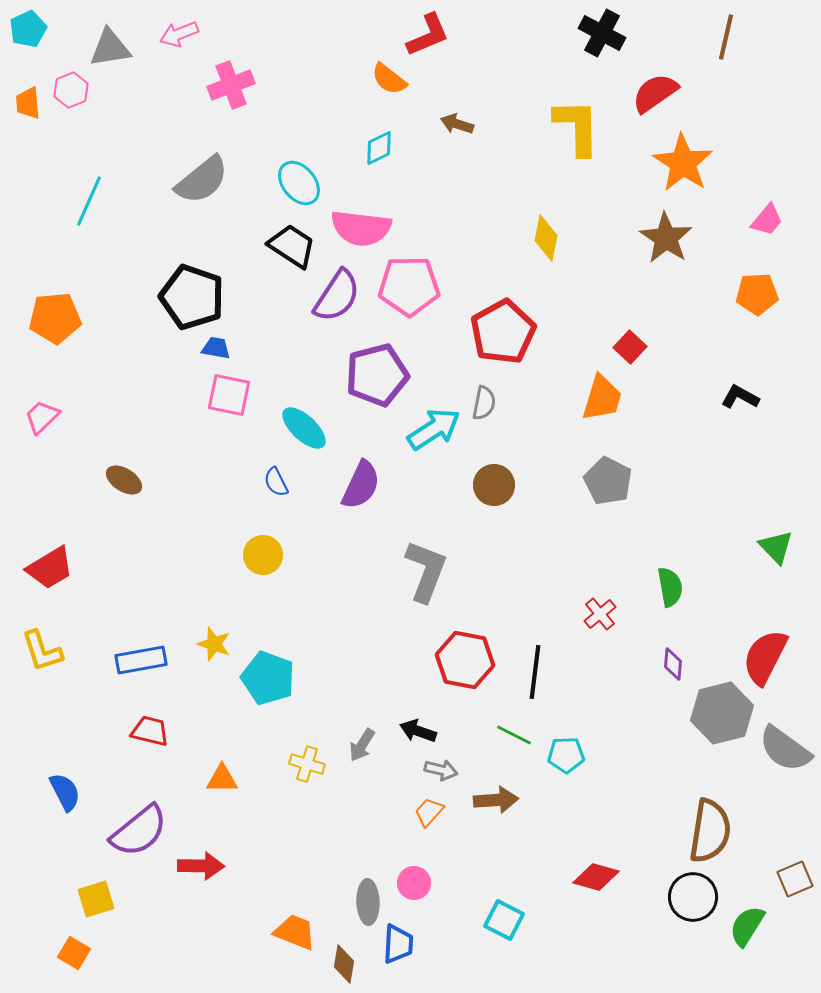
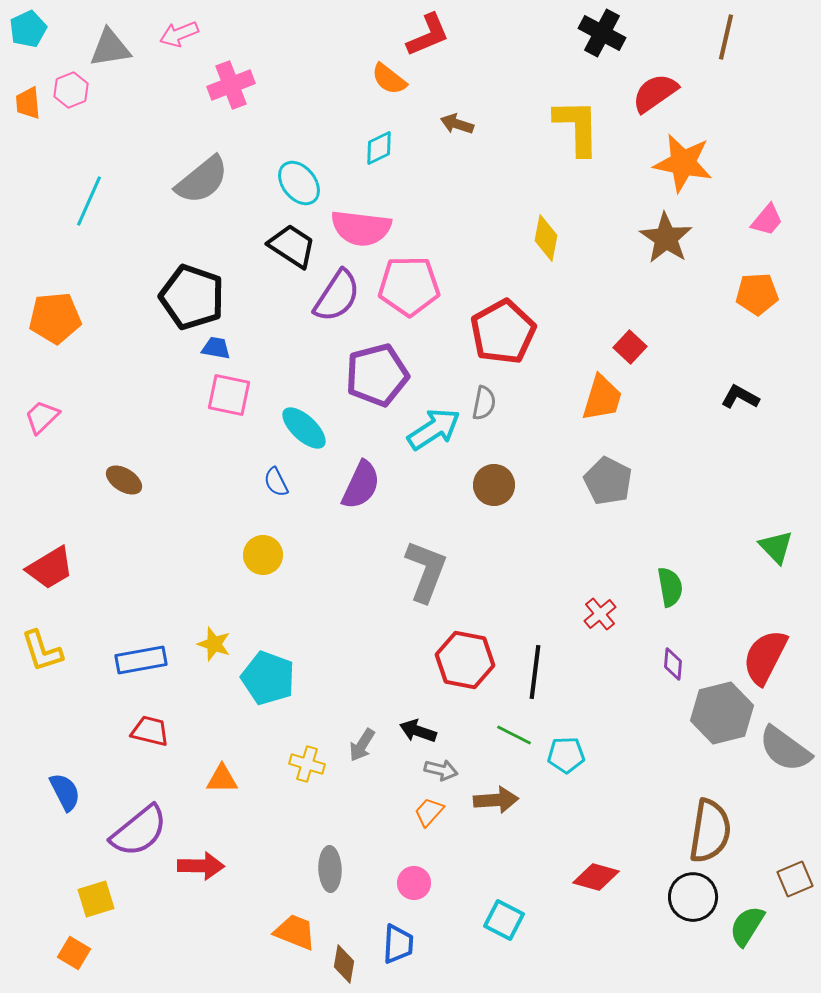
orange star at (683, 163): rotated 22 degrees counterclockwise
gray ellipse at (368, 902): moved 38 px left, 33 px up
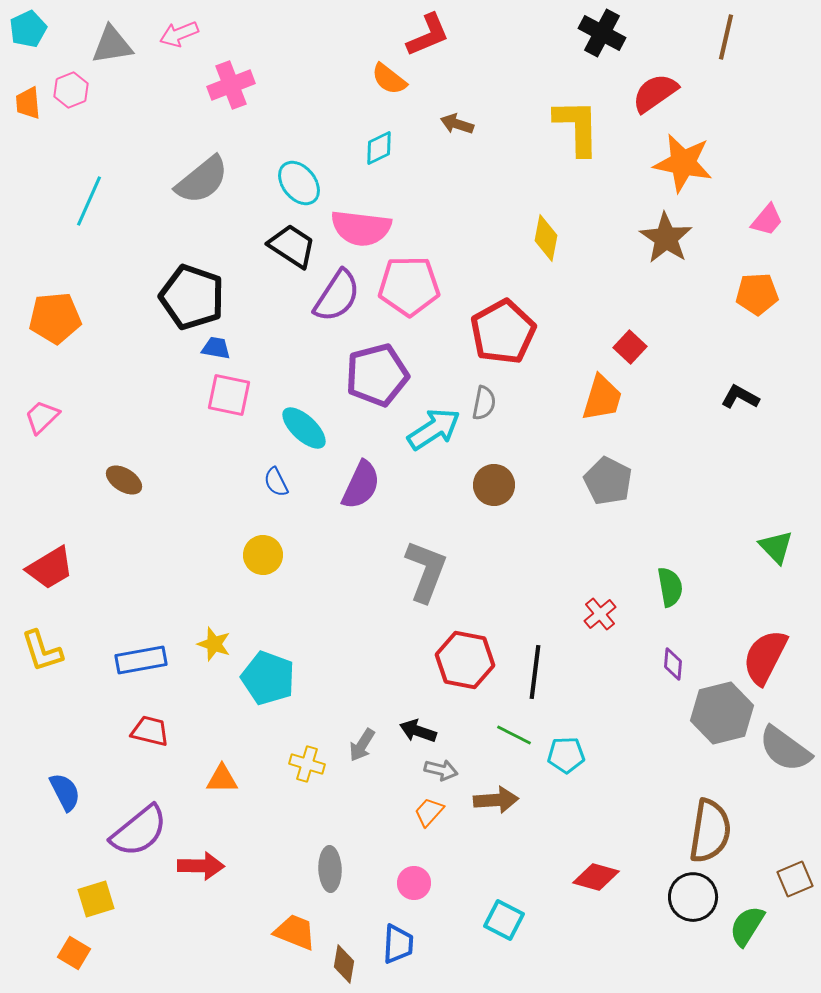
gray triangle at (110, 48): moved 2 px right, 3 px up
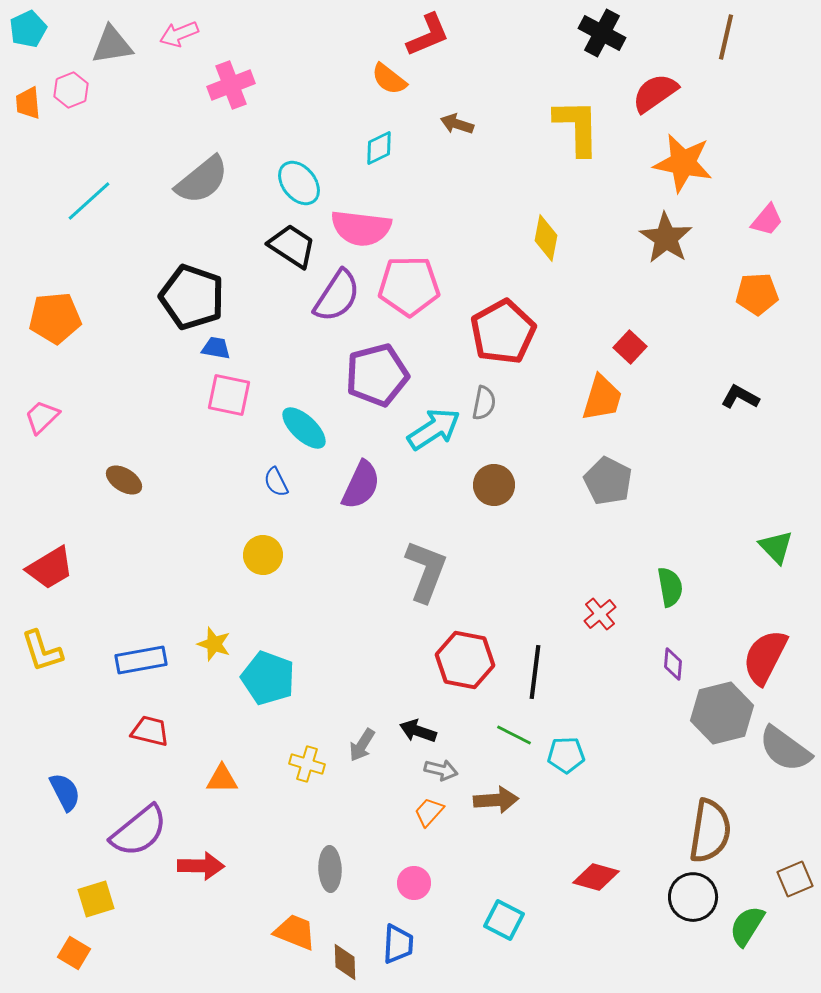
cyan line at (89, 201): rotated 24 degrees clockwise
brown diamond at (344, 964): moved 1 px right, 2 px up; rotated 12 degrees counterclockwise
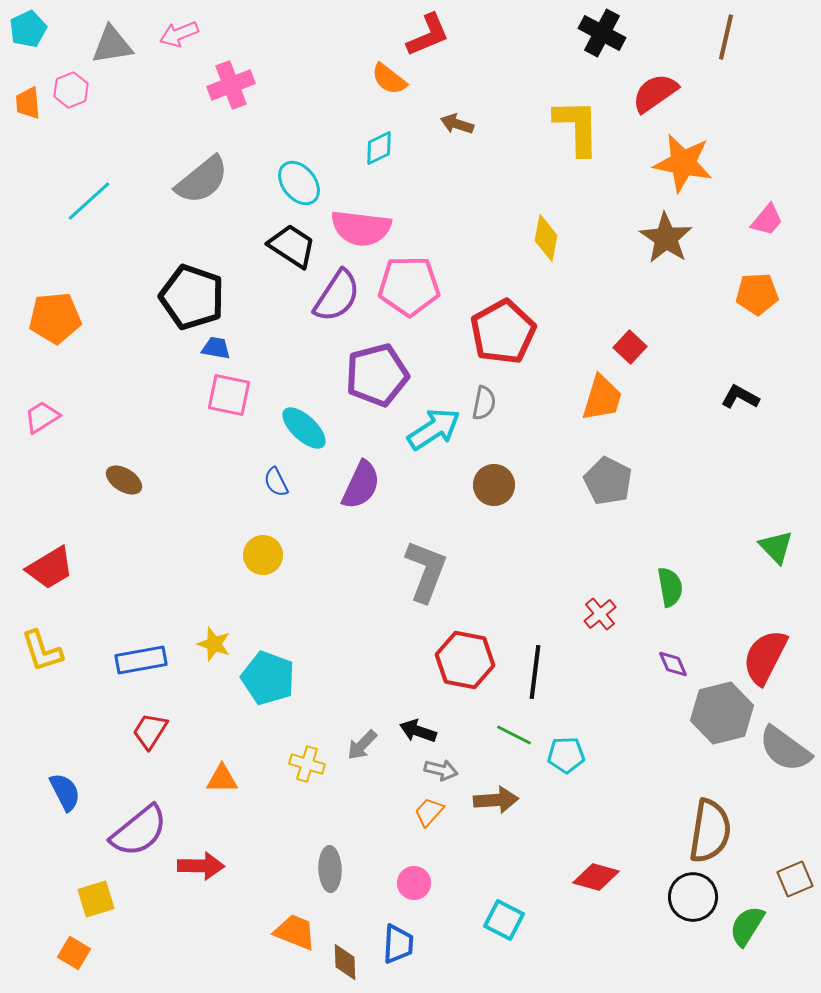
pink trapezoid at (42, 417): rotated 12 degrees clockwise
purple diamond at (673, 664): rotated 28 degrees counterclockwise
red trapezoid at (150, 731): rotated 72 degrees counterclockwise
gray arrow at (362, 745): rotated 12 degrees clockwise
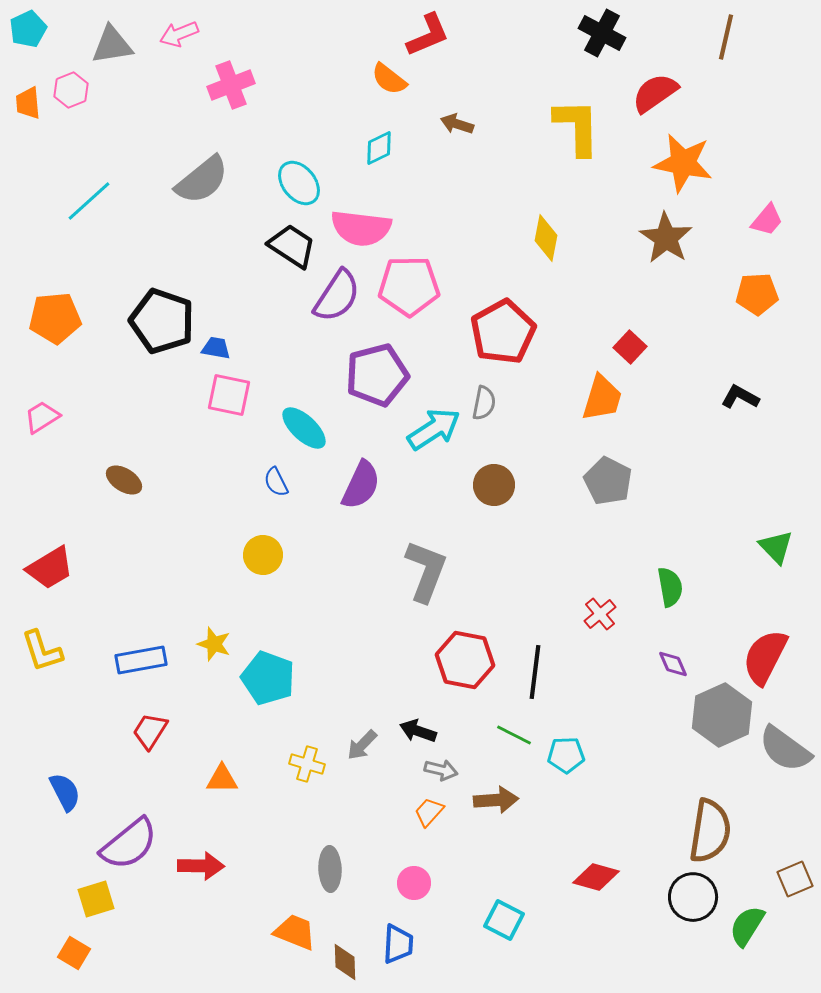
black pentagon at (192, 297): moved 30 px left, 24 px down
gray hexagon at (722, 713): moved 2 px down; rotated 10 degrees counterclockwise
purple semicircle at (139, 831): moved 10 px left, 13 px down
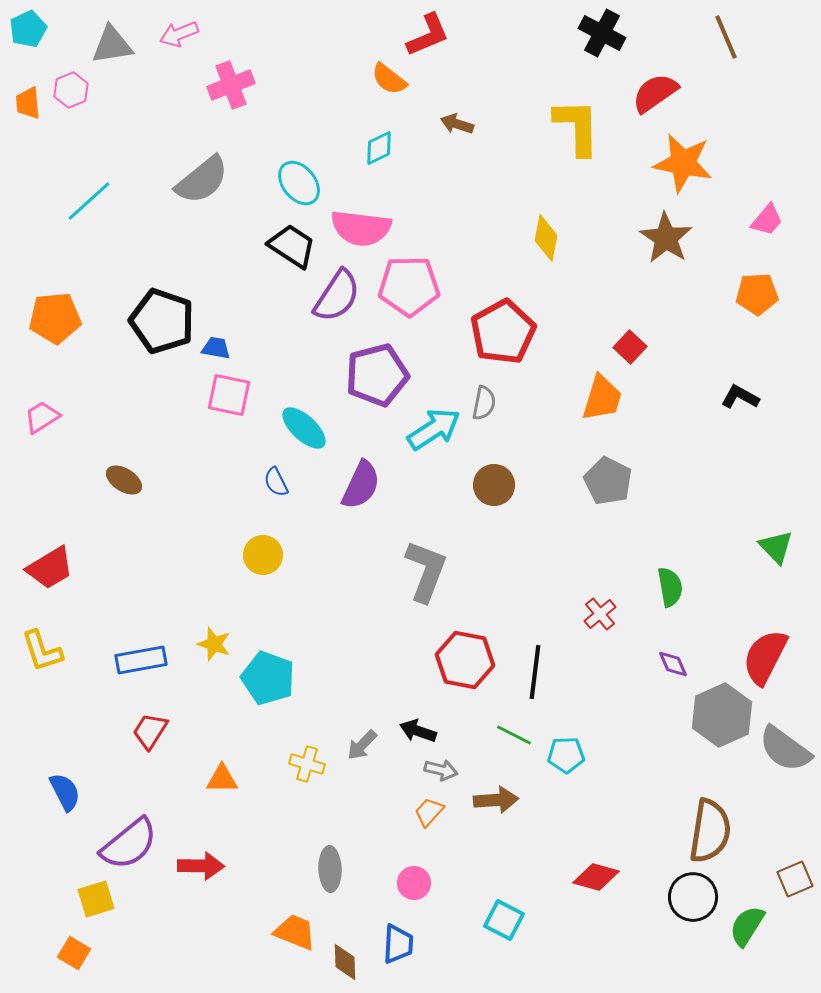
brown line at (726, 37): rotated 36 degrees counterclockwise
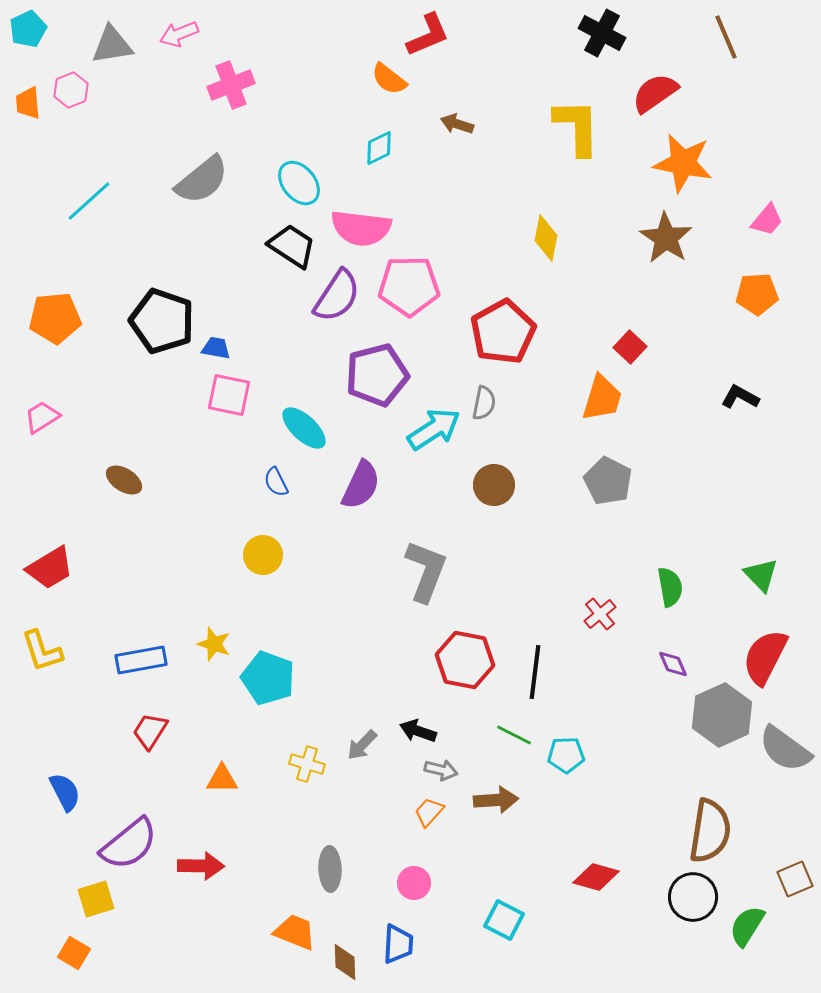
green triangle at (776, 547): moved 15 px left, 28 px down
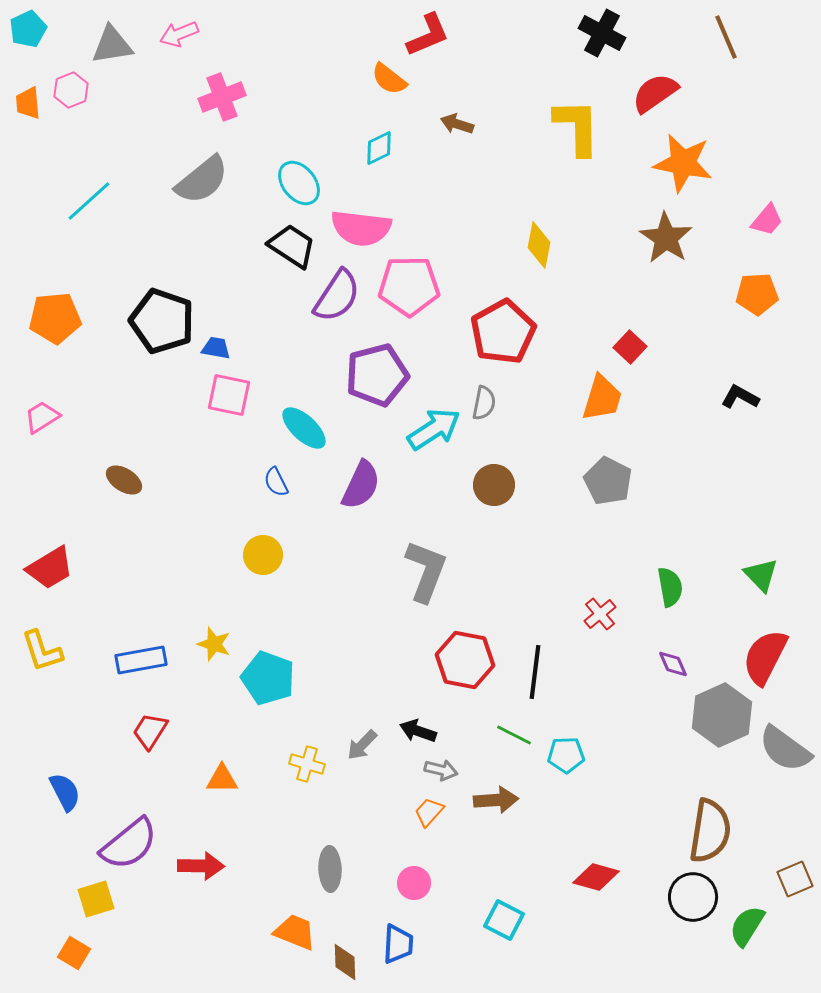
pink cross at (231, 85): moved 9 px left, 12 px down
yellow diamond at (546, 238): moved 7 px left, 7 px down
